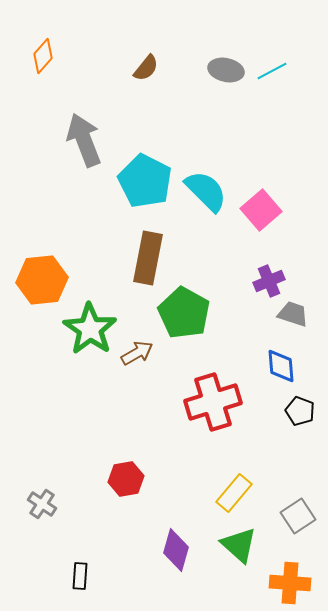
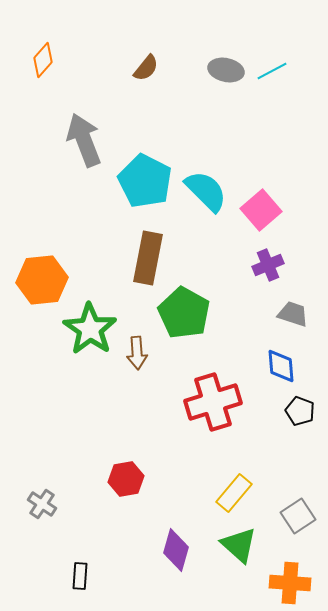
orange diamond: moved 4 px down
purple cross: moved 1 px left, 16 px up
brown arrow: rotated 116 degrees clockwise
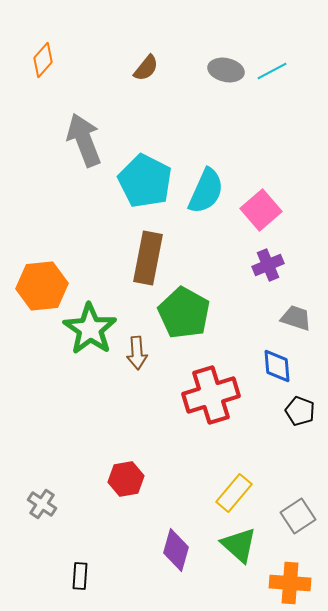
cyan semicircle: rotated 69 degrees clockwise
orange hexagon: moved 6 px down
gray trapezoid: moved 3 px right, 4 px down
blue diamond: moved 4 px left
red cross: moved 2 px left, 7 px up
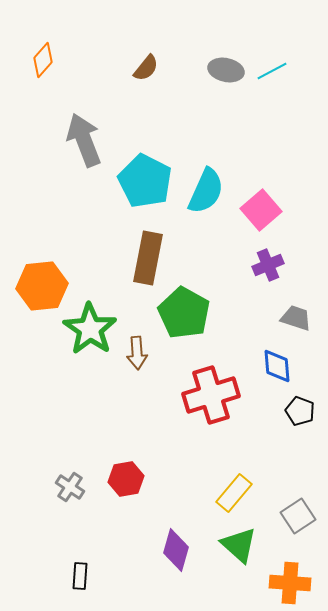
gray cross: moved 28 px right, 17 px up
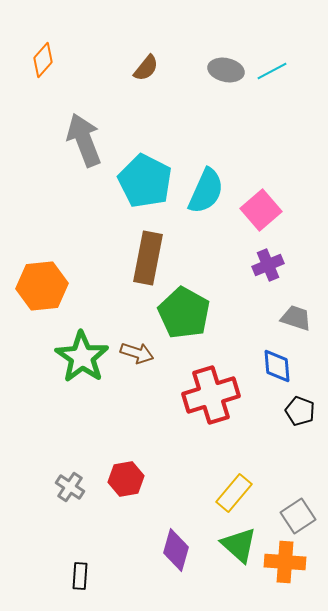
green star: moved 8 px left, 28 px down
brown arrow: rotated 68 degrees counterclockwise
orange cross: moved 5 px left, 21 px up
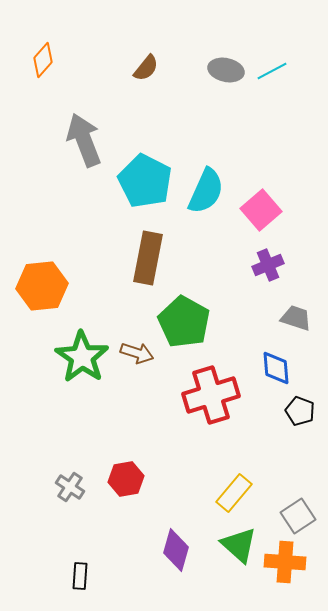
green pentagon: moved 9 px down
blue diamond: moved 1 px left, 2 px down
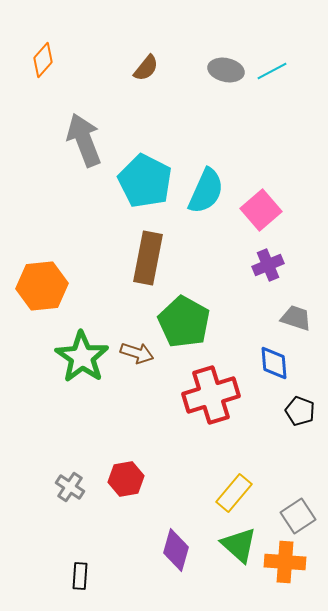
blue diamond: moved 2 px left, 5 px up
